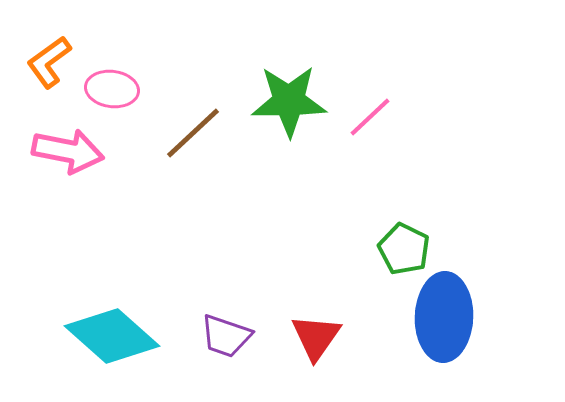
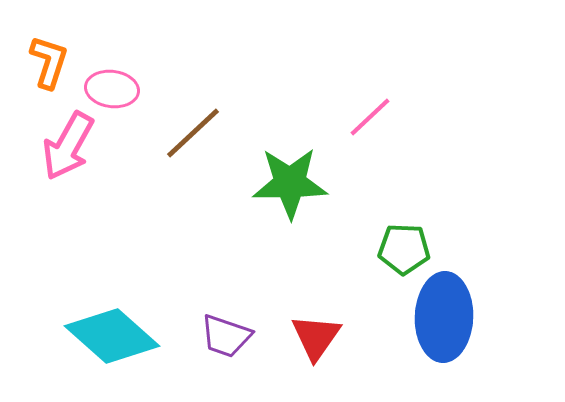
orange L-shape: rotated 144 degrees clockwise
green star: moved 1 px right, 82 px down
pink arrow: moved 5 px up; rotated 108 degrees clockwise
green pentagon: rotated 24 degrees counterclockwise
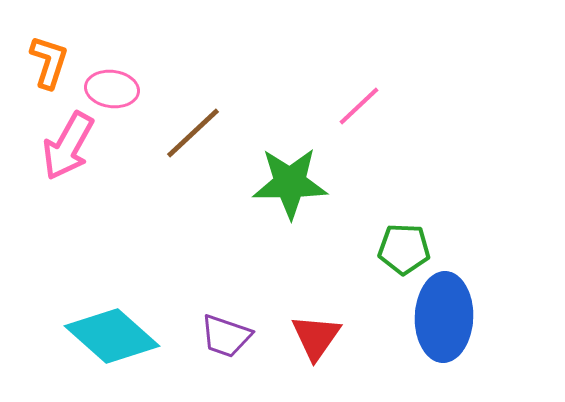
pink line: moved 11 px left, 11 px up
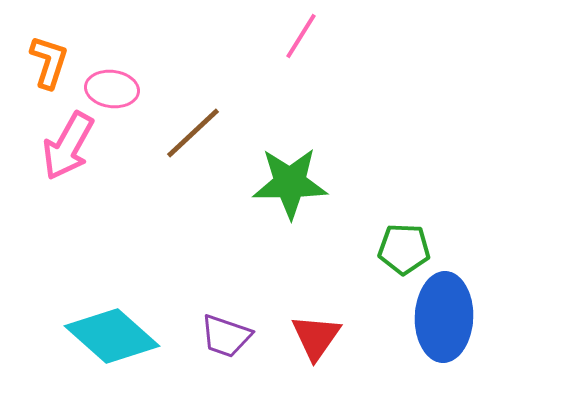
pink line: moved 58 px left, 70 px up; rotated 15 degrees counterclockwise
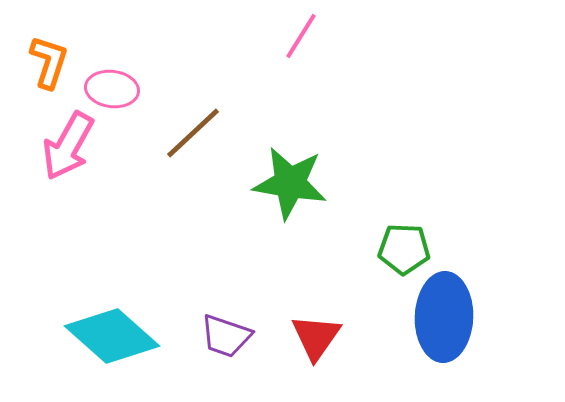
green star: rotated 10 degrees clockwise
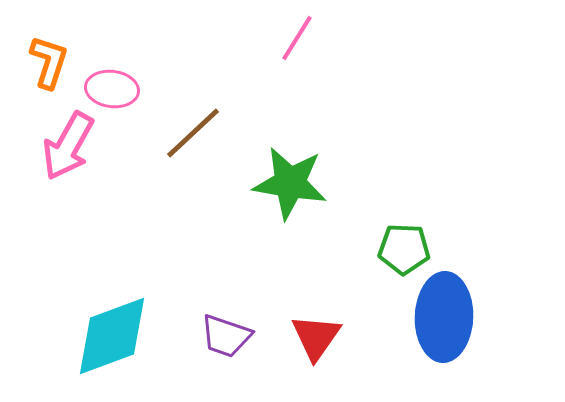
pink line: moved 4 px left, 2 px down
cyan diamond: rotated 62 degrees counterclockwise
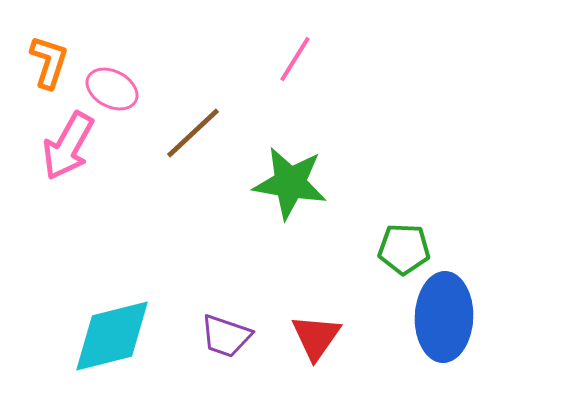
pink line: moved 2 px left, 21 px down
pink ellipse: rotated 21 degrees clockwise
cyan diamond: rotated 6 degrees clockwise
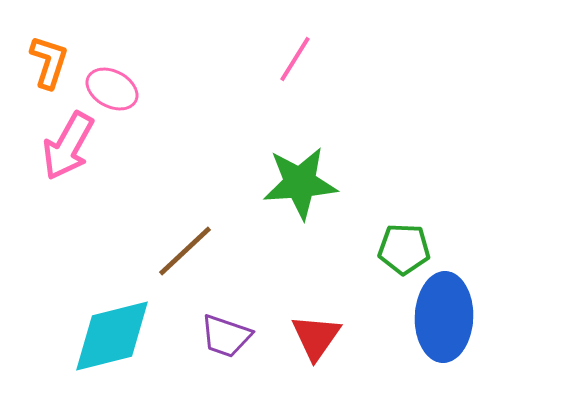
brown line: moved 8 px left, 118 px down
green star: moved 10 px right; rotated 14 degrees counterclockwise
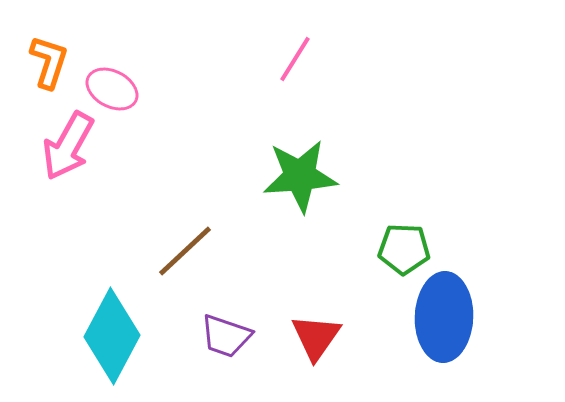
green star: moved 7 px up
cyan diamond: rotated 48 degrees counterclockwise
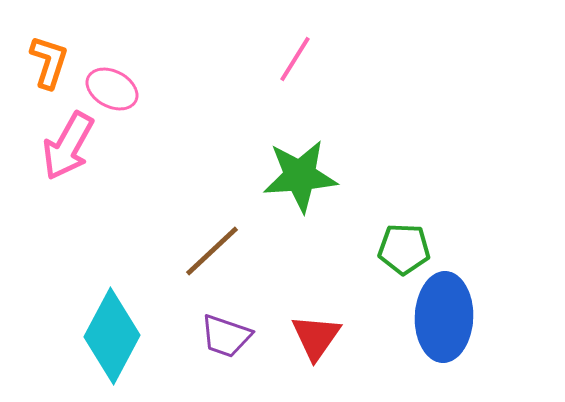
brown line: moved 27 px right
